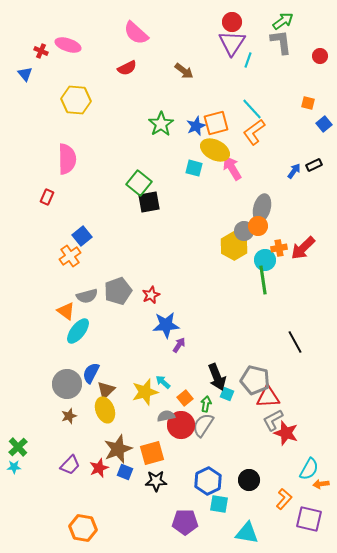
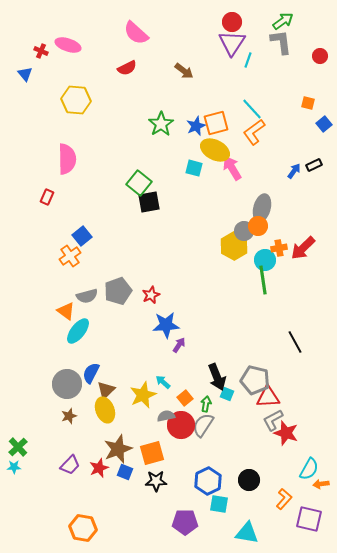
yellow star at (145, 392): moved 2 px left, 3 px down; rotated 8 degrees counterclockwise
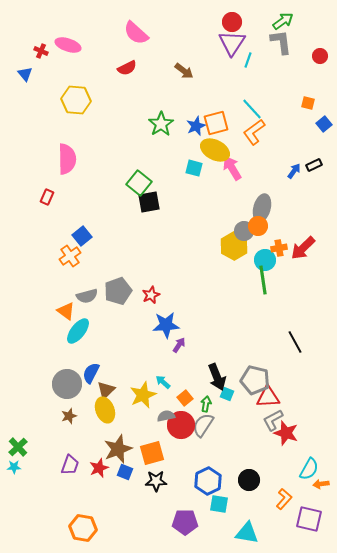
purple trapezoid at (70, 465): rotated 25 degrees counterclockwise
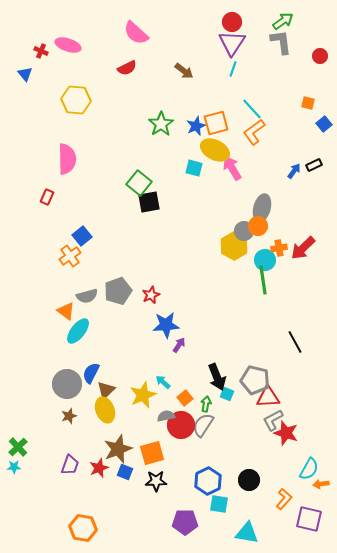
cyan line at (248, 60): moved 15 px left, 9 px down
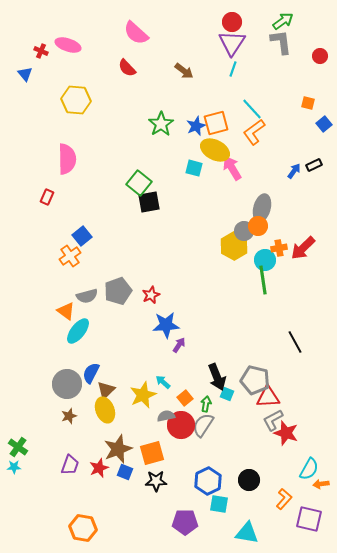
red semicircle at (127, 68): rotated 72 degrees clockwise
green cross at (18, 447): rotated 12 degrees counterclockwise
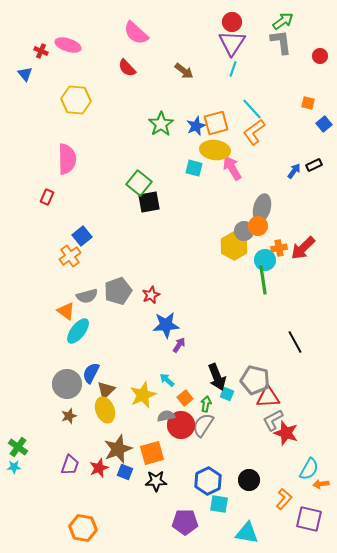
yellow ellipse at (215, 150): rotated 20 degrees counterclockwise
cyan arrow at (163, 382): moved 4 px right, 2 px up
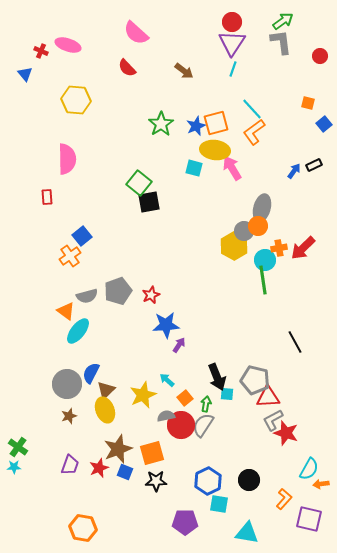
red rectangle at (47, 197): rotated 28 degrees counterclockwise
cyan square at (227, 394): rotated 16 degrees counterclockwise
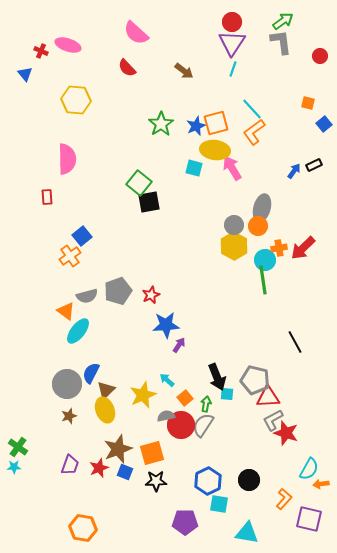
gray circle at (244, 231): moved 10 px left, 6 px up
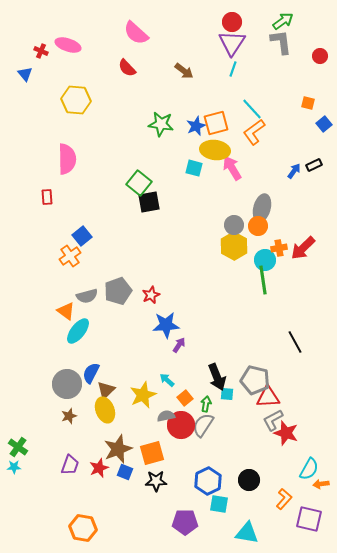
green star at (161, 124): rotated 30 degrees counterclockwise
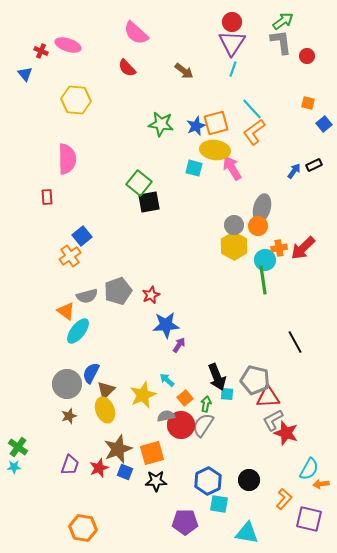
red circle at (320, 56): moved 13 px left
